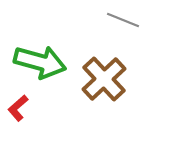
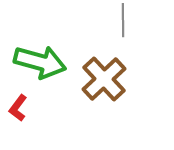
gray line: rotated 68 degrees clockwise
red L-shape: rotated 12 degrees counterclockwise
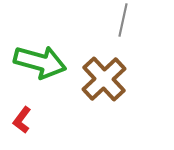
gray line: rotated 12 degrees clockwise
red L-shape: moved 4 px right, 12 px down
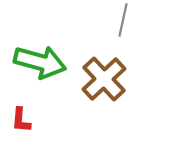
red L-shape: moved 1 px left; rotated 32 degrees counterclockwise
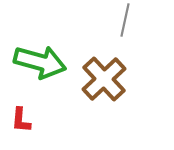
gray line: moved 2 px right
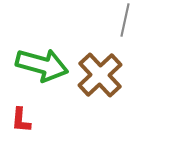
green arrow: moved 2 px right, 3 px down
brown cross: moved 4 px left, 4 px up
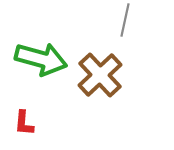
green arrow: moved 1 px left, 6 px up
red L-shape: moved 3 px right, 3 px down
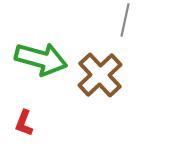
red L-shape: rotated 16 degrees clockwise
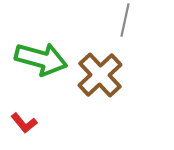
red L-shape: rotated 60 degrees counterclockwise
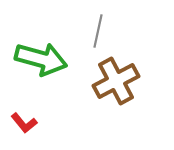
gray line: moved 27 px left, 11 px down
brown cross: moved 16 px right, 6 px down; rotated 15 degrees clockwise
